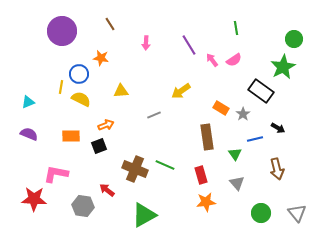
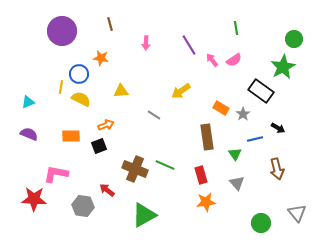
brown line at (110, 24): rotated 16 degrees clockwise
gray line at (154, 115): rotated 56 degrees clockwise
green circle at (261, 213): moved 10 px down
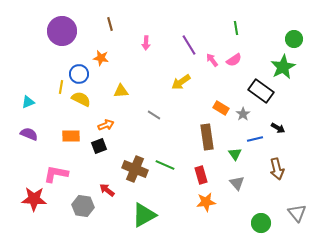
yellow arrow at (181, 91): moved 9 px up
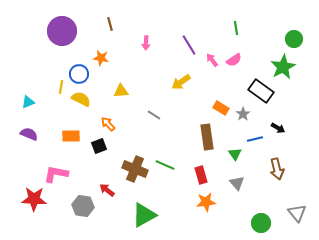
orange arrow at (106, 125): moved 2 px right, 1 px up; rotated 112 degrees counterclockwise
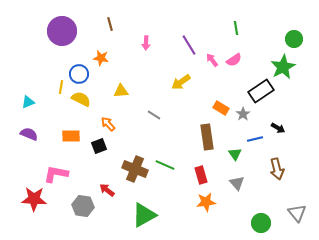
black rectangle at (261, 91): rotated 70 degrees counterclockwise
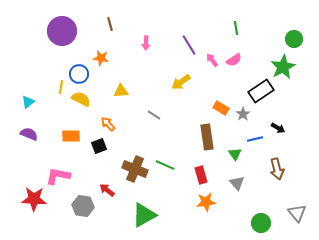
cyan triangle at (28, 102): rotated 16 degrees counterclockwise
pink L-shape at (56, 174): moved 2 px right, 2 px down
